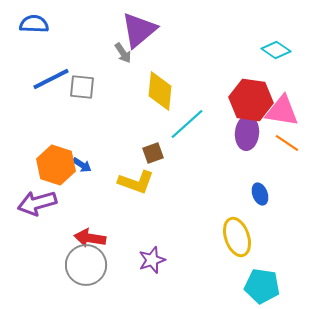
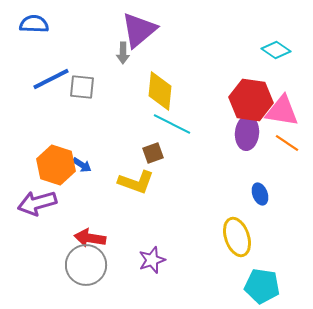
gray arrow: rotated 35 degrees clockwise
cyan line: moved 15 px left; rotated 69 degrees clockwise
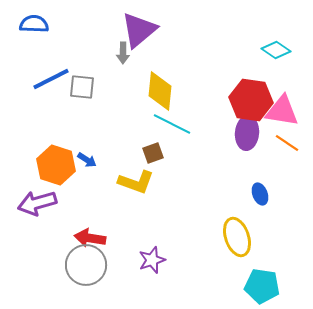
blue arrow: moved 5 px right, 5 px up
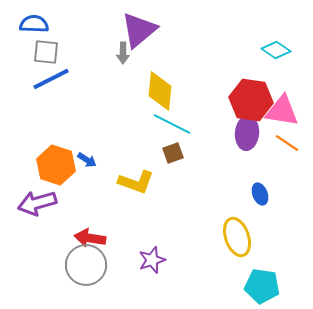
gray square: moved 36 px left, 35 px up
brown square: moved 20 px right
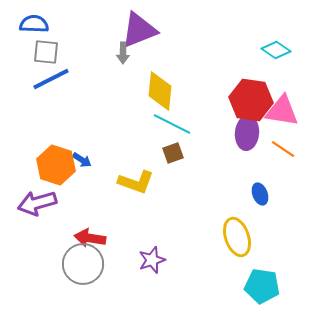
purple triangle: rotated 18 degrees clockwise
orange line: moved 4 px left, 6 px down
blue arrow: moved 5 px left
gray circle: moved 3 px left, 1 px up
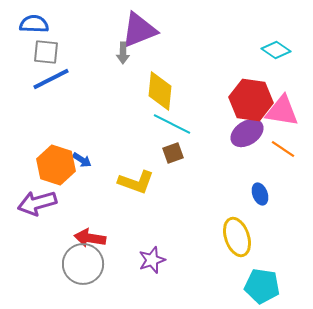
purple ellipse: rotated 52 degrees clockwise
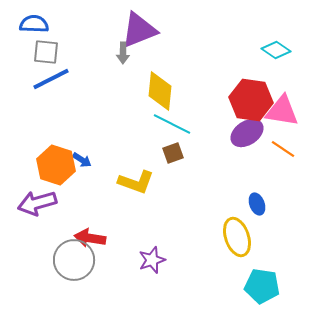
blue ellipse: moved 3 px left, 10 px down
gray circle: moved 9 px left, 4 px up
